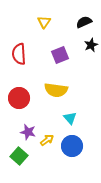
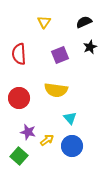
black star: moved 1 px left, 2 px down
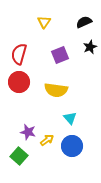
red semicircle: rotated 20 degrees clockwise
red circle: moved 16 px up
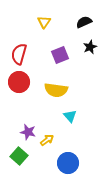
cyan triangle: moved 2 px up
blue circle: moved 4 px left, 17 px down
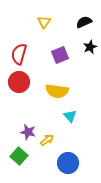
yellow semicircle: moved 1 px right, 1 px down
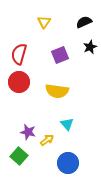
cyan triangle: moved 3 px left, 8 px down
